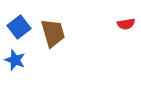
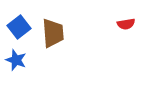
brown trapezoid: rotated 12 degrees clockwise
blue star: moved 1 px right
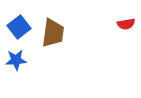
brown trapezoid: rotated 12 degrees clockwise
blue star: rotated 25 degrees counterclockwise
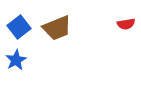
brown trapezoid: moved 4 px right, 5 px up; rotated 60 degrees clockwise
blue star: rotated 25 degrees counterclockwise
